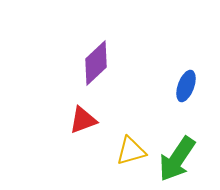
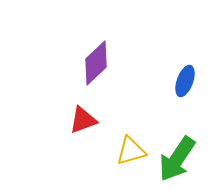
blue ellipse: moved 1 px left, 5 px up
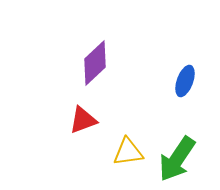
purple diamond: moved 1 px left
yellow triangle: moved 3 px left, 1 px down; rotated 8 degrees clockwise
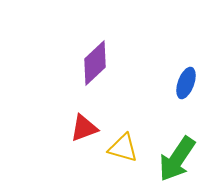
blue ellipse: moved 1 px right, 2 px down
red triangle: moved 1 px right, 8 px down
yellow triangle: moved 5 px left, 4 px up; rotated 24 degrees clockwise
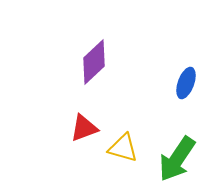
purple diamond: moved 1 px left, 1 px up
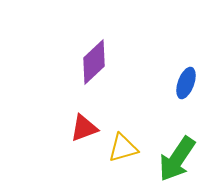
yellow triangle: rotated 32 degrees counterclockwise
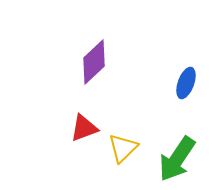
yellow triangle: rotated 28 degrees counterclockwise
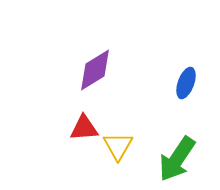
purple diamond: moved 1 px right, 8 px down; rotated 12 degrees clockwise
red triangle: rotated 16 degrees clockwise
yellow triangle: moved 5 px left, 2 px up; rotated 16 degrees counterclockwise
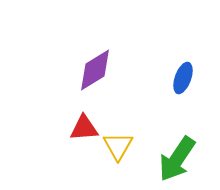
blue ellipse: moved 3 px left, 5 px up
